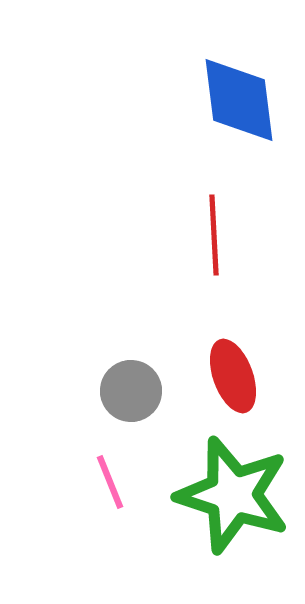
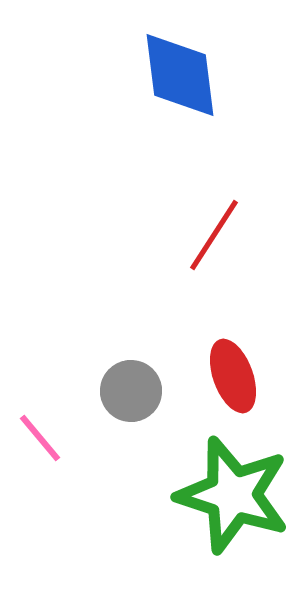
blue diamond: moved 59 px left, 25 px up
red line: rotated 36 degrees clockwise
pink line: moved 70 px left, 44 px up; rotated 18 degrees counterclockwise
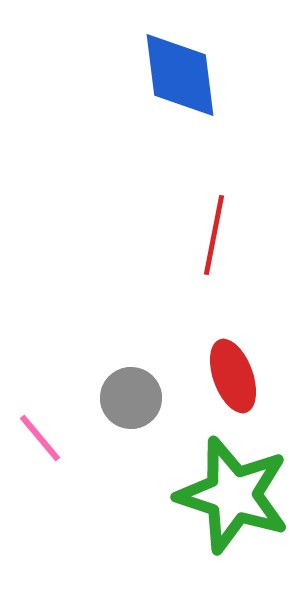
red line: rotated 22 degrees counterclockwise
gray circle: moved 7 px down
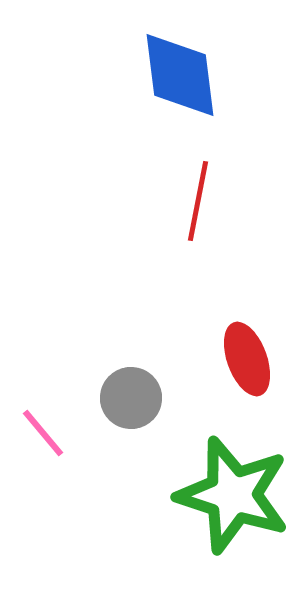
red line: moved 16 px left, 34 px up
red ellipse: moved 14 px right, 17 px up
pink line: moved 3 px right, 5 px up
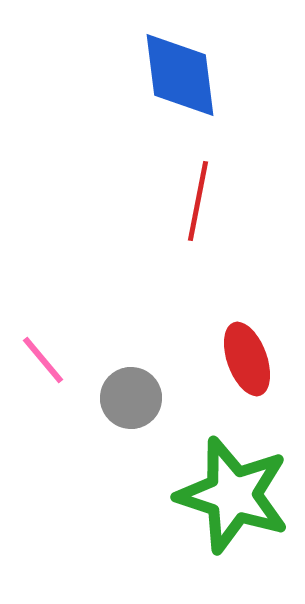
pink line: moved 73 px up
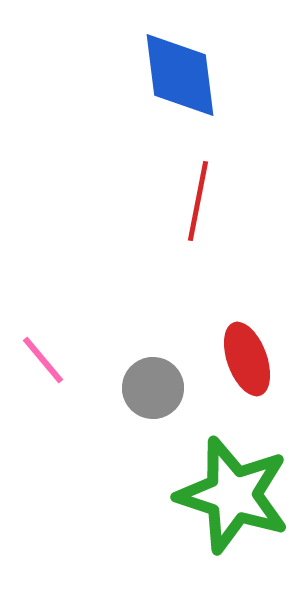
gray circle: moved 22 px right, 10 px up
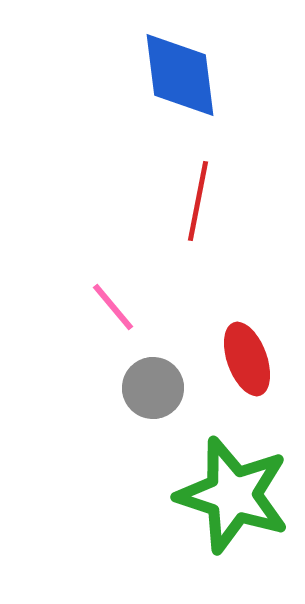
pink line: moved 70 px right, 53 px up
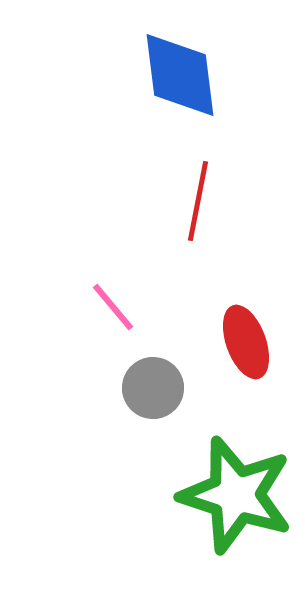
red ellipse: moved 1 px left, 17 px up
green star: moved 3 px right
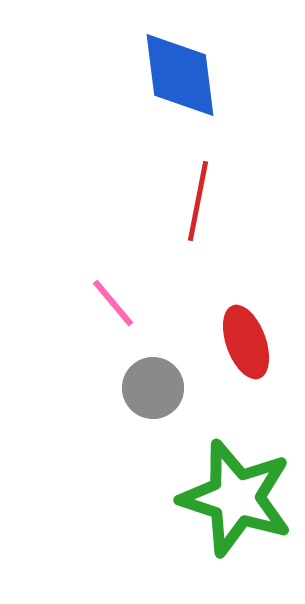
pink line: moved 4 px up
green star: moved 3 px down
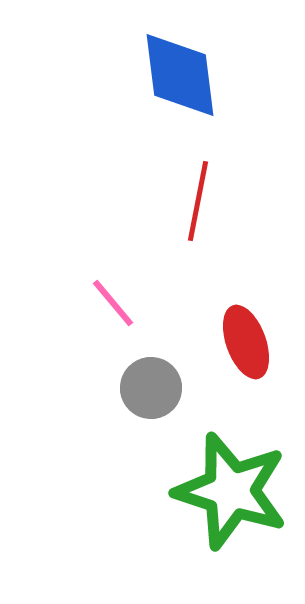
gray circle: moved 2 px left
green star: moved 5 px left, 7 px up
